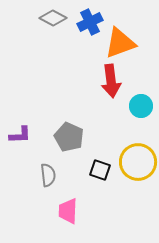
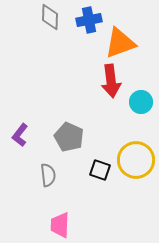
gray diamond: moved 3 px left, 1 px up; rotated 64 degrees clockwise
blue cross: moved 1 px left, 2 px up; rotated 15 degrees clockwise
cyan circle: moved 4 px up
purple L-shape: rotated 130 degrees clockwise
yellow circle: moved 2 px left, 2 px up
pink trapezoid: moved 8 px left, 14 px down
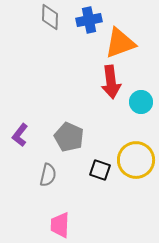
red arrow: moved 1 px down
gray semicircle: rotated 20 degrees clockwise
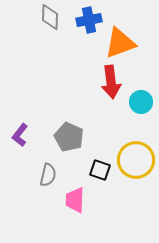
pink trapezoid: moved 15 px right, 25 px up
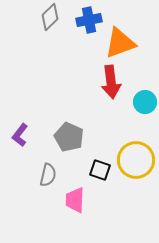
gray diamond: rotated 44 degrees clockwise
cyan circle: moved 4 px right
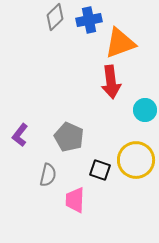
gray diamond: moved 5 px right
cyan circle: moved 8 px down
